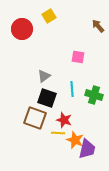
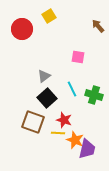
cyan line: rotated 21 degrees counterclockwise
black square: rotated 30 degrees clockwise
brown square: moved 2 px left, 4 px down
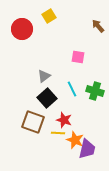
green cross: moved 1 px right, 4 px up
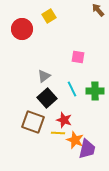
brown arrow: moved 16 px up
green cross: rotated 18 degrees counterclockwise
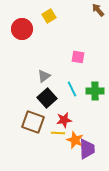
red star: rotated 28 degrees counterclockwise
purple trapezoid: rotated 15 degrees counterclockwise
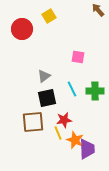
black square: rotated 30 degrees clockwise
brown square: rotated 25 degrees counterclockwise
yellow line: rotated 64 degrees clockwise
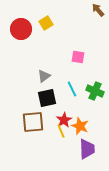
yellow square: moved 3 px left, 7 px down
red circle: moved 1 px left
green cross: rotated 24 degrees clockwise
red star: rotated 21 degrees counterclockwise
yellow line: moved 3 px right, 2 px up
orange star: moved 5 px right, 14 px up
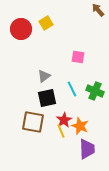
brown square: rotated 15 degrees clockwise
